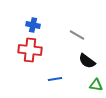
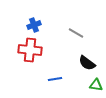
blue cross: moved 1 px right; rotated 32 degrees counterclockwise
gray line: moved 1 px left, 2 px up
black semicircle: moved 2 px down
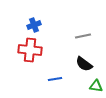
gray line: moved 7 px right, 3 px down; rotated 42 degrees counterclockwise
black semicircle: moved 3 px left, 1 px down
green triangle: moved 1 px down
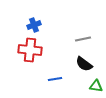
gray line: moved 3 px down
